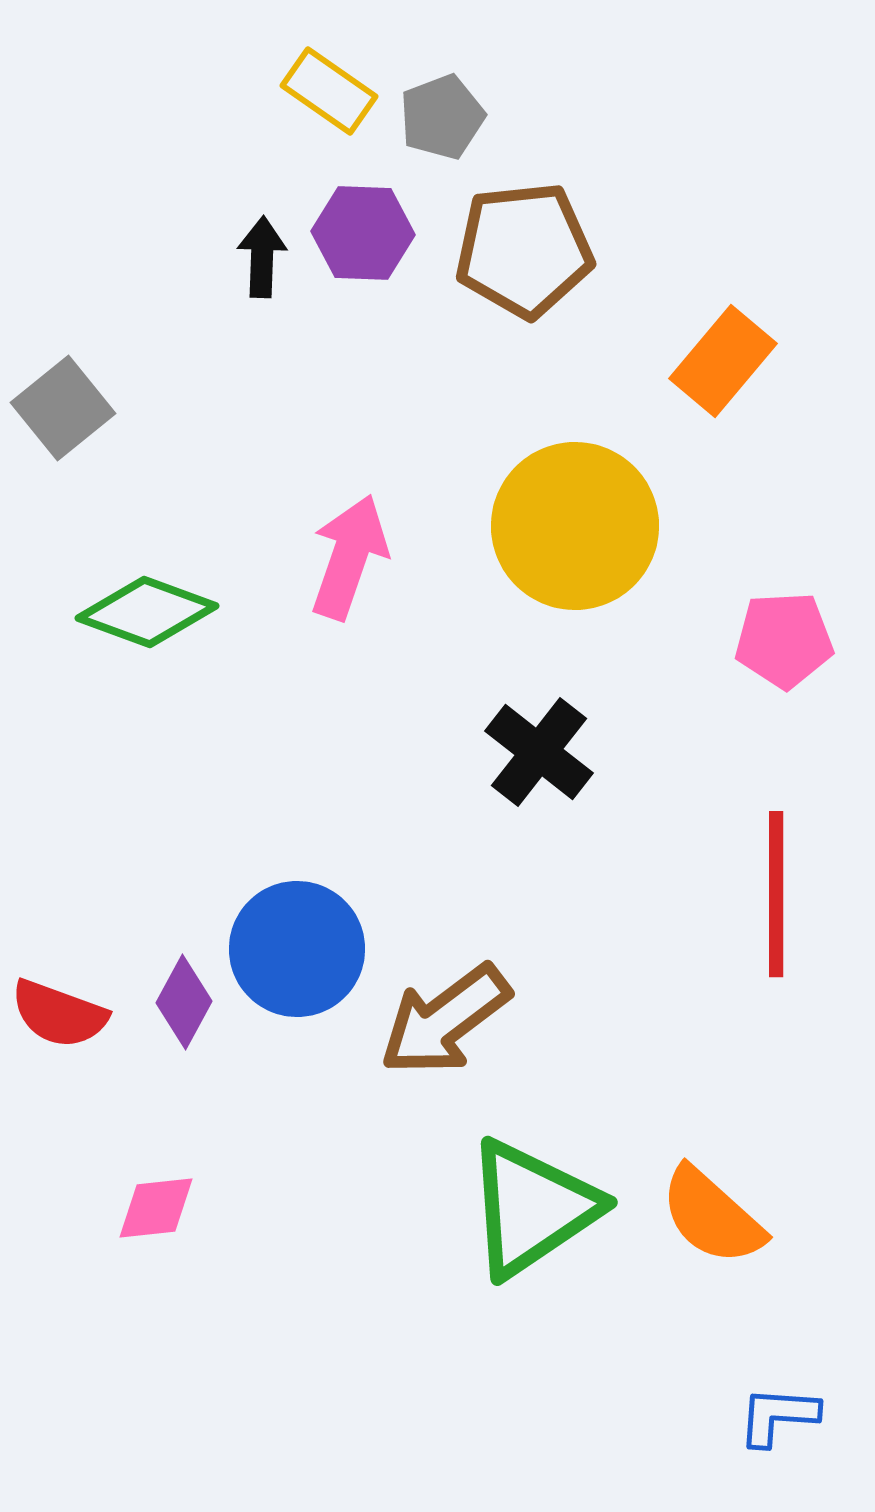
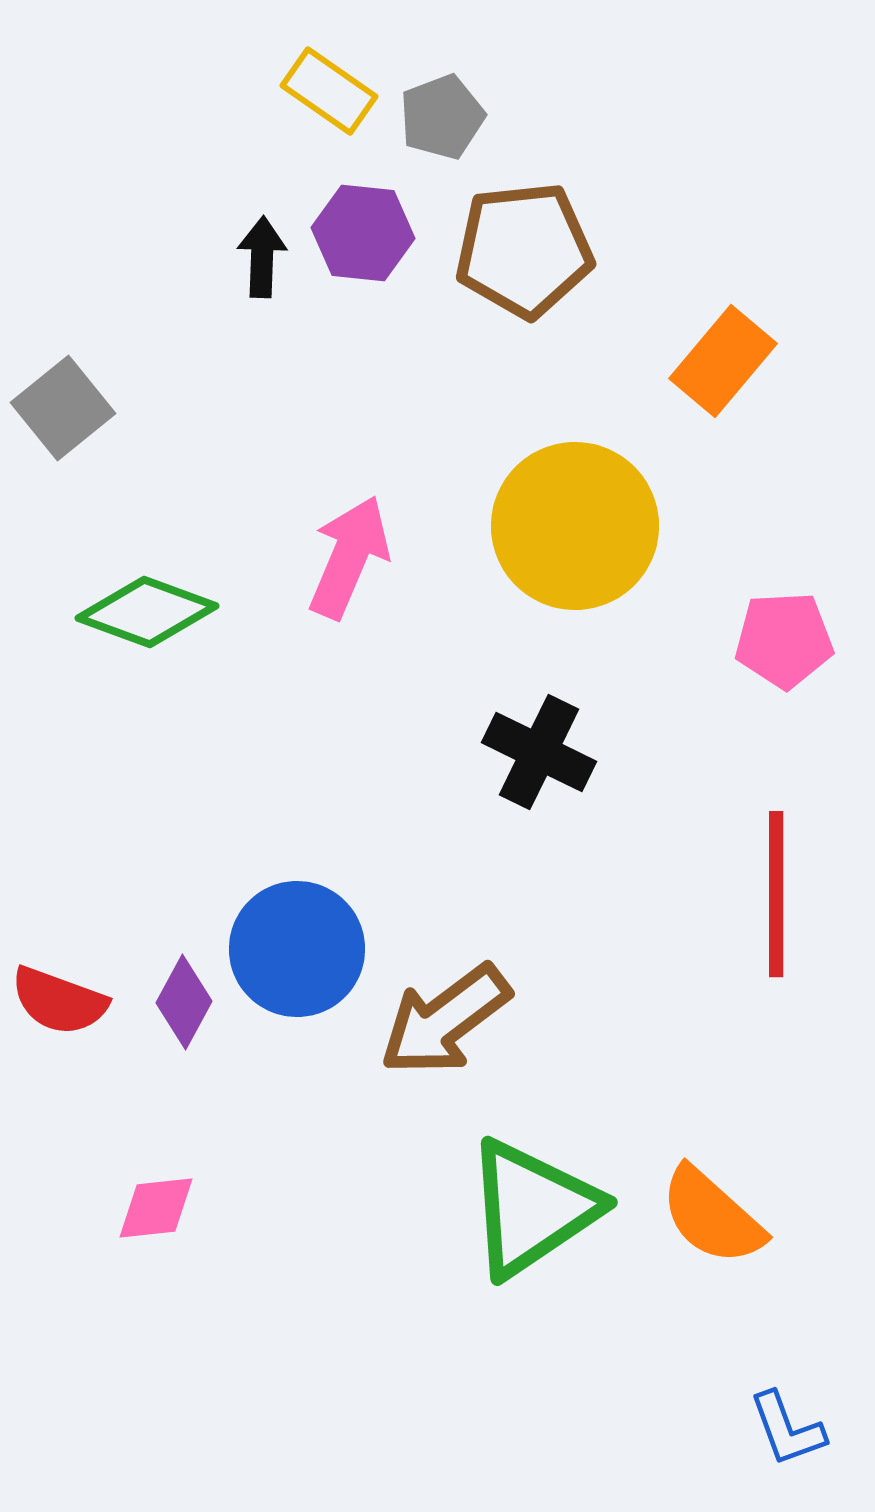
purple hexagon: rotated 4 degrees clockwise
pink arrow: rotated 4 degrees clockwise
black cross: rotated 12 degrees counterclockwise
red semicircle: moved 13 px up
blue L-shape: moved 9 px right, 13 px down; rotated 114 degrees counterclockwise
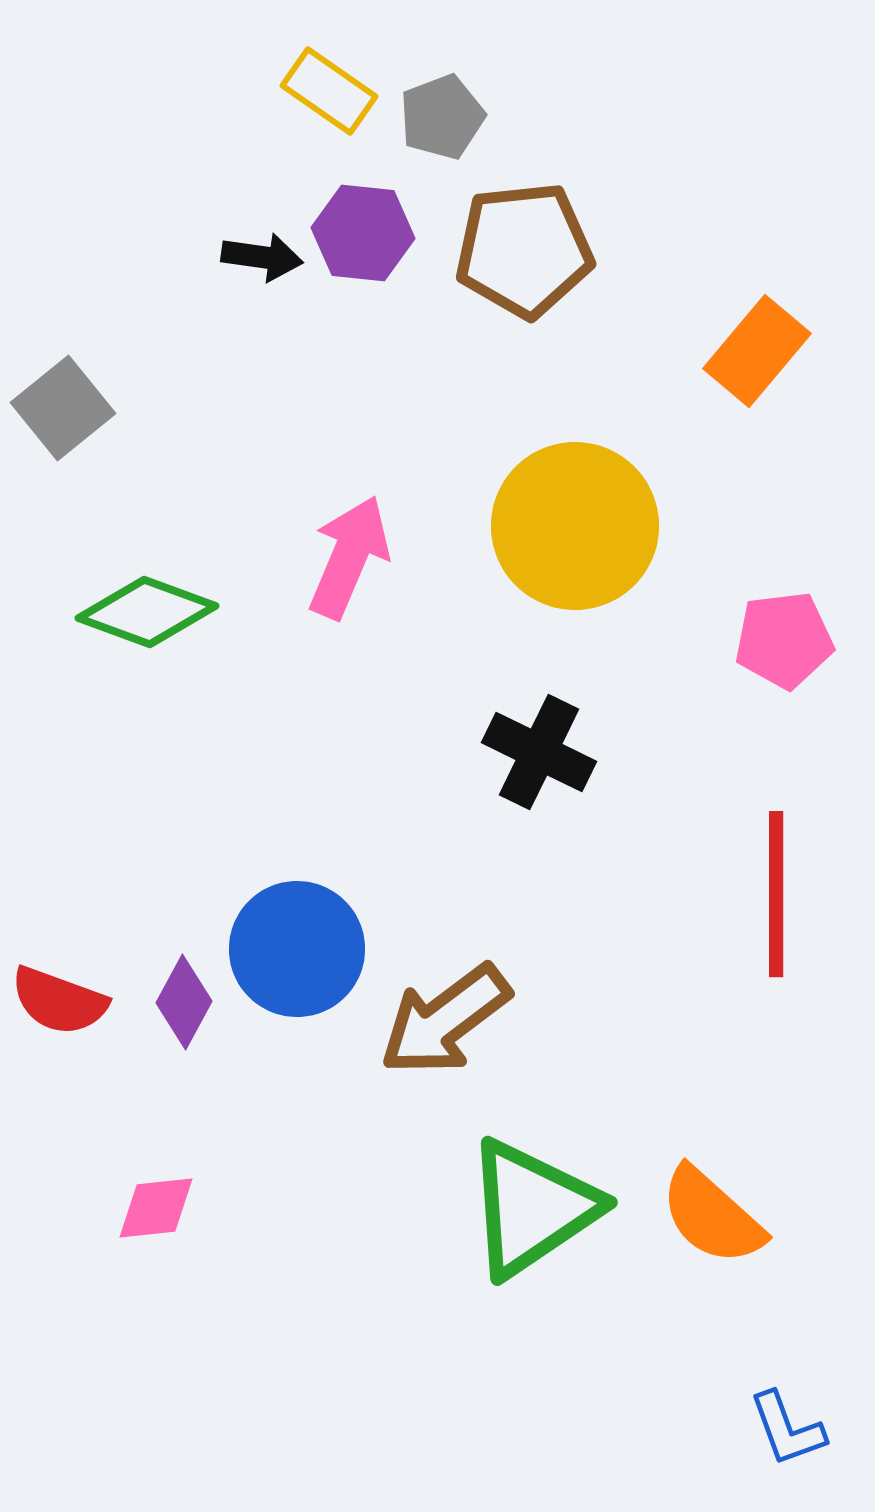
black arrow: rotated 96 degrees clockwise
orange rectangle: moved 34 px right, 10 px up
pink pentagon: rotated 4 degrees counterclockwise
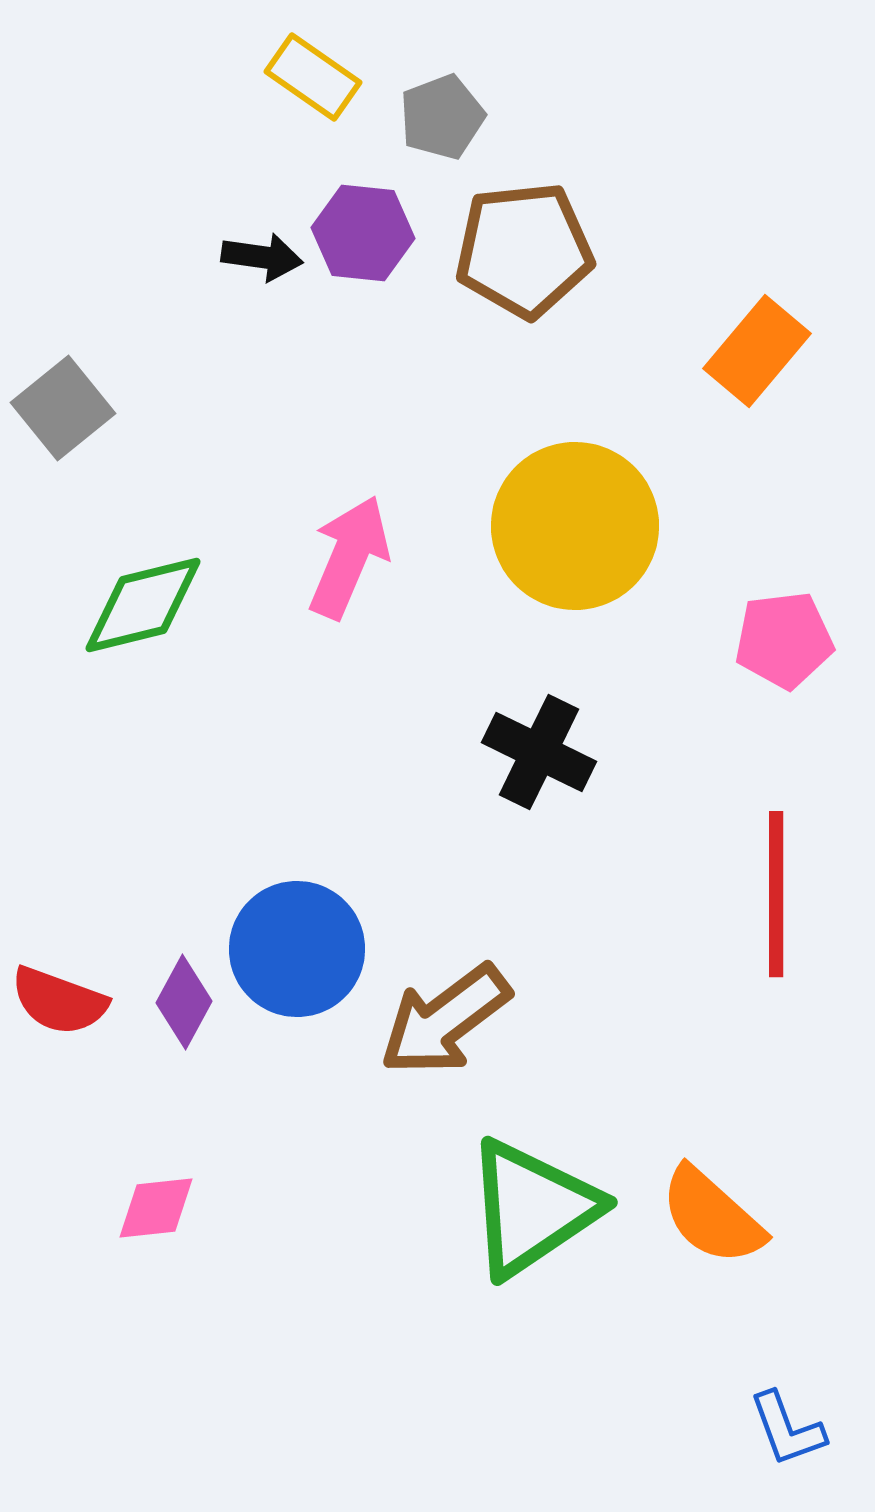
yellow rectangle: moved 16 px left, 14 px up
green diamond: moved 4 px left, 7 px up; rotated 34 degrees counterclockwise
